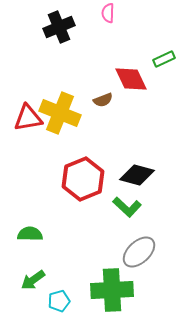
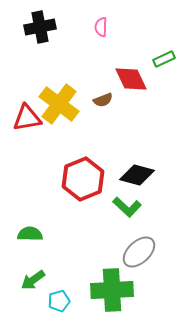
pink semicircle: moved 7 px left, 14 px down
black cross: moved 19 px left; rotated 12 degrees clockwise
yellow cross: moved 1 px left, 9 px up; rotated 15 degrees clockwise
red triangle: moved 1 px left
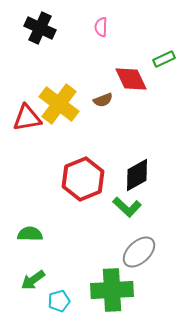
black cross: moved 1 px down; rotated 36 degrees clockwise
black diamond: rotated 44 degrees counterclockwise
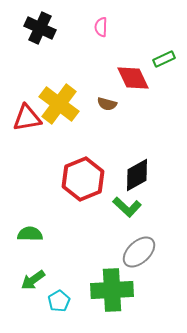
red diamond: moved 2 px right, 1 px up
brown semicircle: moved 4 px right, 4 px down; rotated 36 degrees clockwise
cyan pentagon: rotated 15 degrees counterclockwise
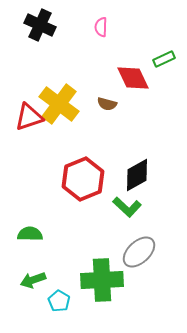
black cross: moved 3 px up
red triangle: moved 2 px right, 1 px up; rotated 8 degrees counterclockwise
green arrow: rotated 15 degrees clockwise
green cross: moved 10 px left, 10 px up
cyan pentagon: rotated 10 degrees counterclockwise
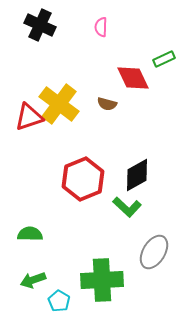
gray ellipse: moved 15 px right; rotated 16 degrees counterclockwise
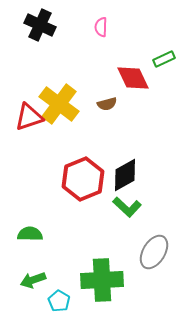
brown semicircle: rotated 30 degrees counterclockwise
black diamond: moved 12 px left
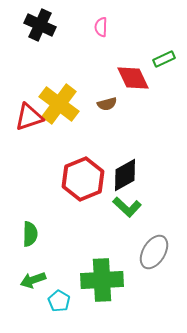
green semicircle: rotated 90 degrees clockwise
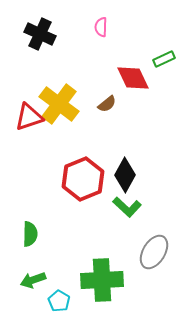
black cross: moved 9 px down
brown semicircle: rotated 24 degrees counterclockwise
black diamond: rotated 32 degrees counterclockwise
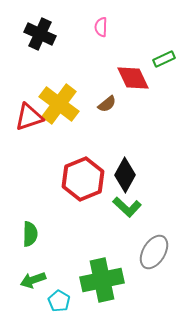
green cross: rotated 9 degrees counterclockwise
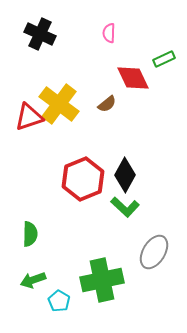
pink semicircle: moved 8 px right, 6 px down
green L-shape: moved 2 px left
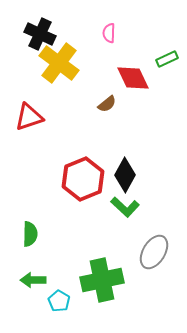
green rectangle: moved 3 px right
yellow cross: moved 41 px up
green arrow: rotated 20 degrees clockwise
